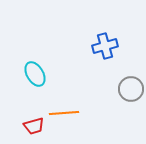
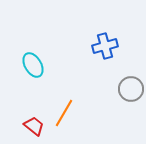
cyan ellipse: moved 2 px left, 9 px up
orange line: rotated 56 degrees counterclockwise
red trapezoid: rotated 125 degrees counterclockwise
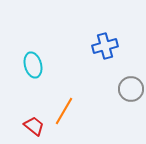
cyan ellipse: rotated 15 degrees clockwise
orange line: moved 2 px up
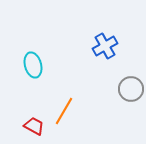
blue cross: rotated 15 degrees counterclockwise
red trapezoid: rotated 10 degrees counterclockwise
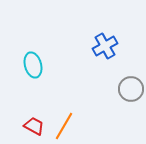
orange line: moved 15 px down
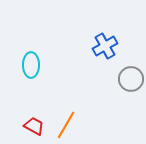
cyan ellipse: moved 2 px left; rotated 15 degrees clockwise
gray circle: moved 10 px up
orange line: moved 2 px right, 1 px up
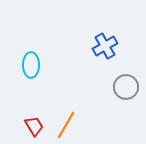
gray circle: moved 5 px left, 8 px down
red trapezoid: rotated 30 degrees clockwise
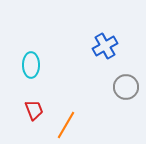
red trapezoid: moved 16 px up; rotated 10 degrees clockwise
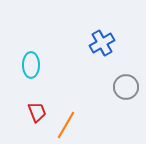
blue cross: moved 3 px left, 3 px up
red trapezoid: moved 3 px right, 2 px down
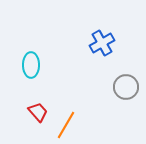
red trapezoid: moved 1 px right; rotated 20 degrees counterclockwise
